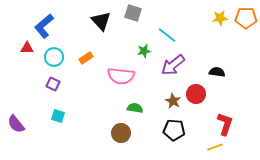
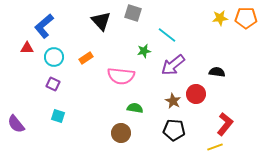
red L-shape: rotated 20 degrees clockwise
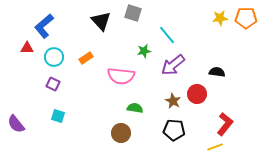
cyan line: rotated 12 degrees clockwise
red circle: moved 1 px right
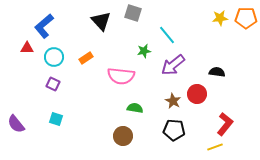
cyan square: moved 2 px left, 3 px down
brown circle: moved 2 px right, 3 px down
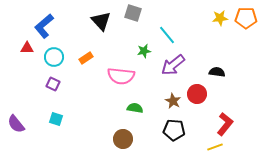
brown circle: moved 3 px down
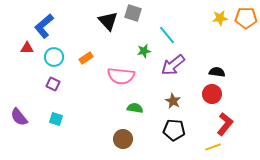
black triangle: moved 7 px right
red circle: moved 15 px right
purple semicircle: moved 3 px right, 7 px up
yellow line: moved 2 px left
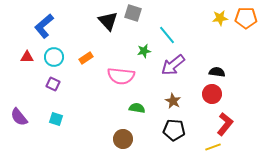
red triangle: moved 9 px down
green semicircle: moved 2 px right
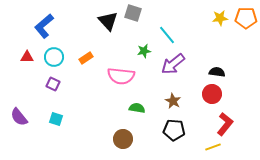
purple arrow: moved 1 px up
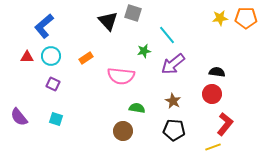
cyan circle: moved 3 px left, 1 px up
brown circle: moved 8 px up
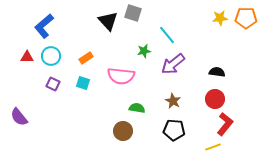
red circle: moved 3 px right, 5 px down
cyan square: moved 27 px right, 36 px up
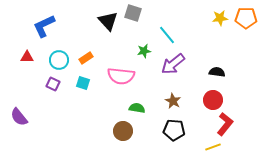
blue L-shape: rotated 15 degrees clockwise
cyan circle: moved 8 px right, 4 px down
red circle: moved 2 px left, 1 px down
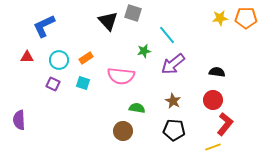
purple semicircle: moved 3 px down; rotated 36 degrees clockwise
